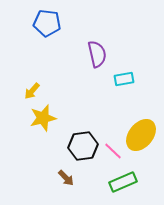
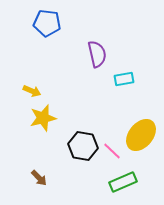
yellow arrow: rotated 108 degrees counterclockwise
black hexagon: rotated 16 degrees clockwise
pink line: moved 1 px left
brown arrow: moved 27 px left
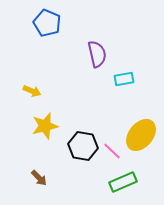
blue pentagon: rotated 16 degrees clockwise
yellow star: moved 2 px right, 8 px down
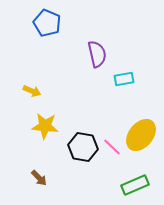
yellow star: rotated 20 degrees clockwise
black hexagon: moved 1 px down
pink line: moved 4 px up
green rectangle: moved 12 px right, 3 px down
